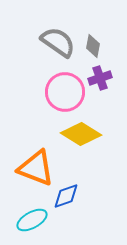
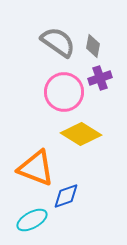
pink circle: moved 1 px left
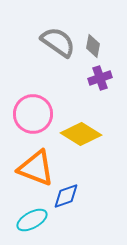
pink circle: moved 31 px left, 22 px down
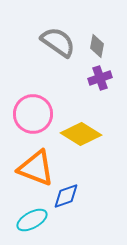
gray diamond: moved 4 px right
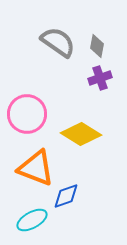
pink circle: moved 6 px left
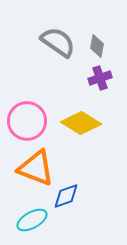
pink circle: moved 7 px down
yellow diamond: moved 11 px up
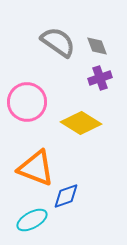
gray diamond: rotated 30 degrees counterclockwise
pink circle: moved 19 px up
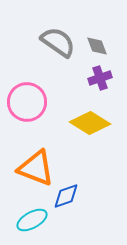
yellow diamond: moved 9 px right
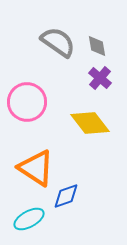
gray diamond: rotated 10 degrees clockwise
purple cross: rotated 30 degrees counterclockwise
yellow diamond: rotated 21 degrees clockwise
orange triangle: rotated 12 degrees clockwise
cyan ellipse: moved 3 px left, 1 px up
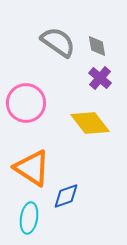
pink circle: moved 1 px left, 1 px down
orange triangle: moved 4 px left
cyan ellipse: moved 1 px up; rotated 52 degrees counterclockwise
